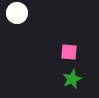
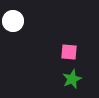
white circle: moved 4 px left, 8 px down
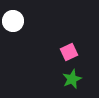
pink square: rotated 30 degrees counterclockwise
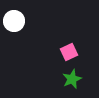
white circle: moved 1 px right
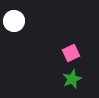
pink square: moved 2 px right, 1 px down
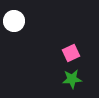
green star: rotated 18 degrees clockwise
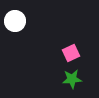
white circle: moved 1 px right
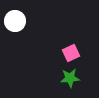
green star: moved 2 px left, 1 px up
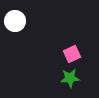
pink square: moved 1 px right, 1 px down
